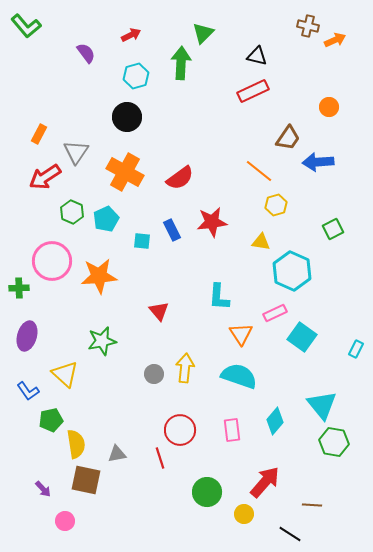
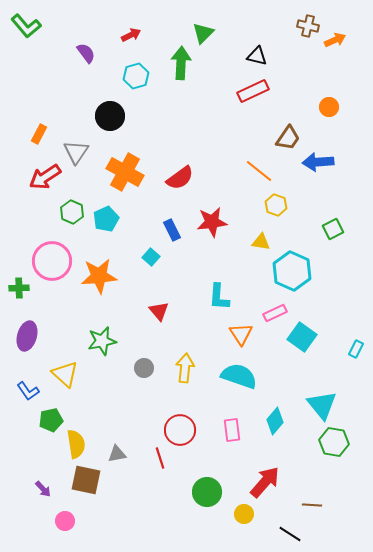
black circle at (127, 117): moved 17 px left, 1 px up
yellow hexagon at (276, 205): rotated 25 degrees counterclockwise
cyan square at (142, 241): moved 9 px right, 16 px down; rotated 36 degrees clockwise
gray circle at (154, 374): moved 10 px left, 6 px up
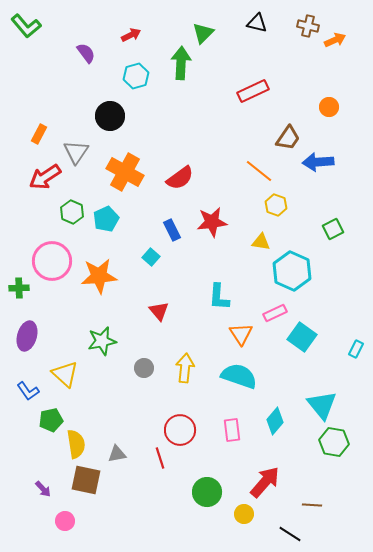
black triangle at (257, 56): moved 33 px up
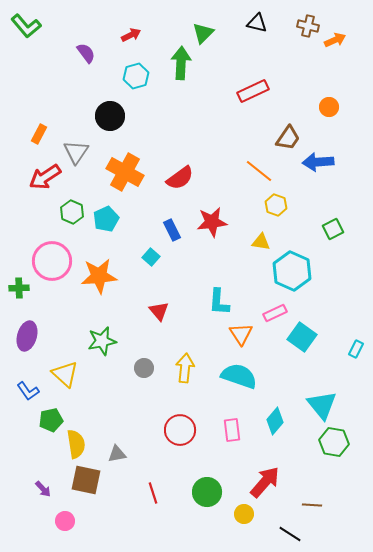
cyan L-shape at (219, 297): moved 5 px down
red line at (160, 458): moved 7 px left, 35 px down
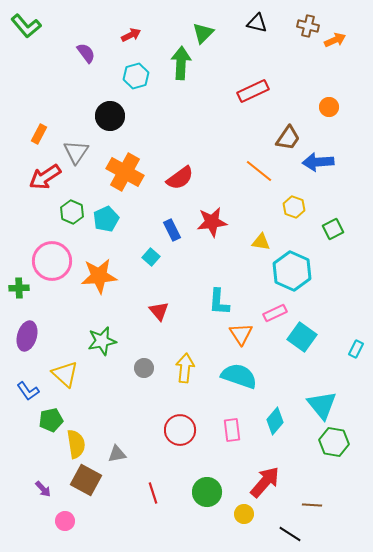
yellow hexagon at (276, 205): moved 18 px right, 2 px down
brown square at (86, 480): rotated 16 degrees clockwise
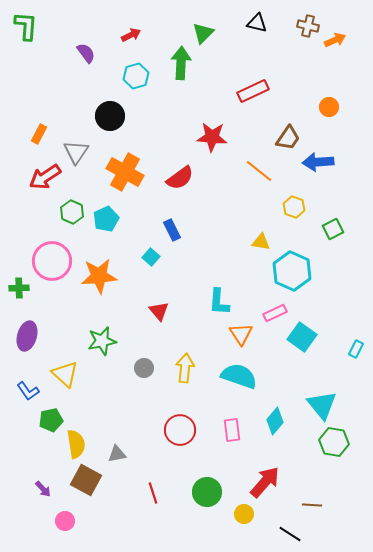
green L-shape at (26, 26): rotated 136 degrees counterclockwise
red star at (212, 222): moved 85 px up; rotated 12 degrees clockwise
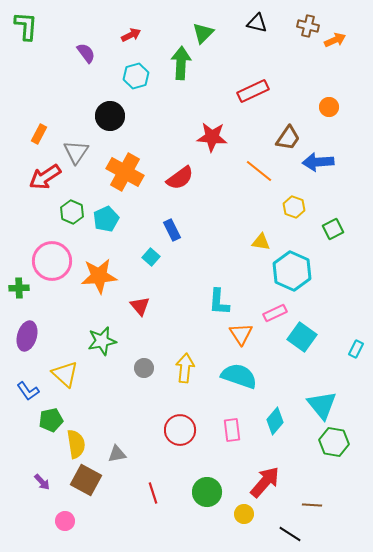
red triangle at (159, 311): moved 19 px left, 5 px up
purple arrow at (43, 489): moved 1 px left, 7 px up
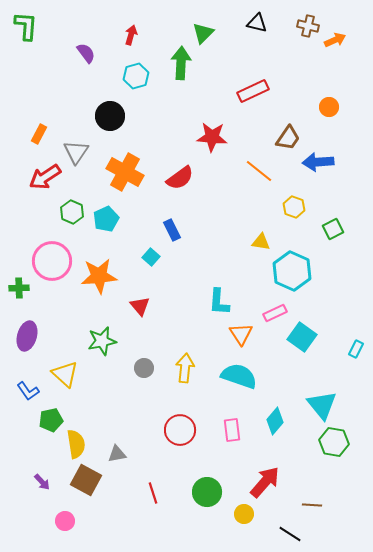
red arrow at (131, 35): rotated 48 degrees counterclockwise
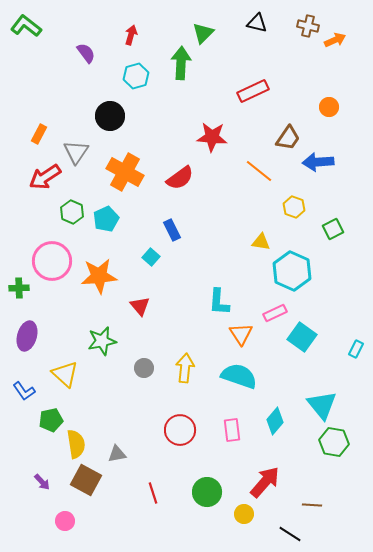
green L-shape at (26, 26): rotated 56 degrees counterclockwise
blue L-shape at (28, 391): moved 4 px left
